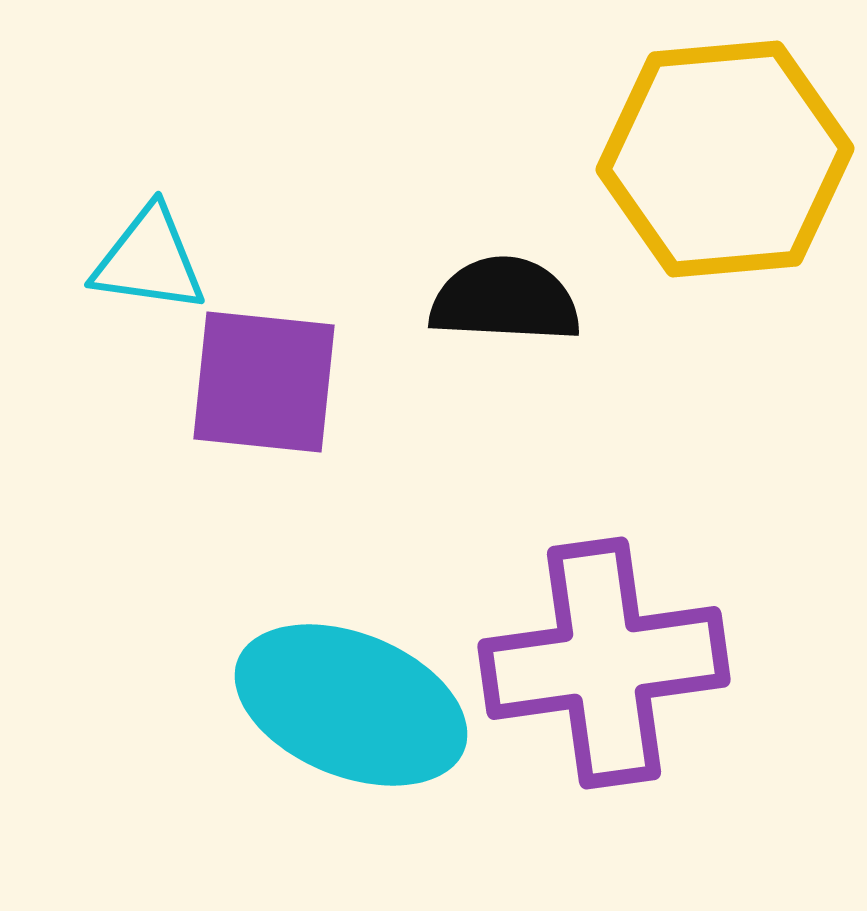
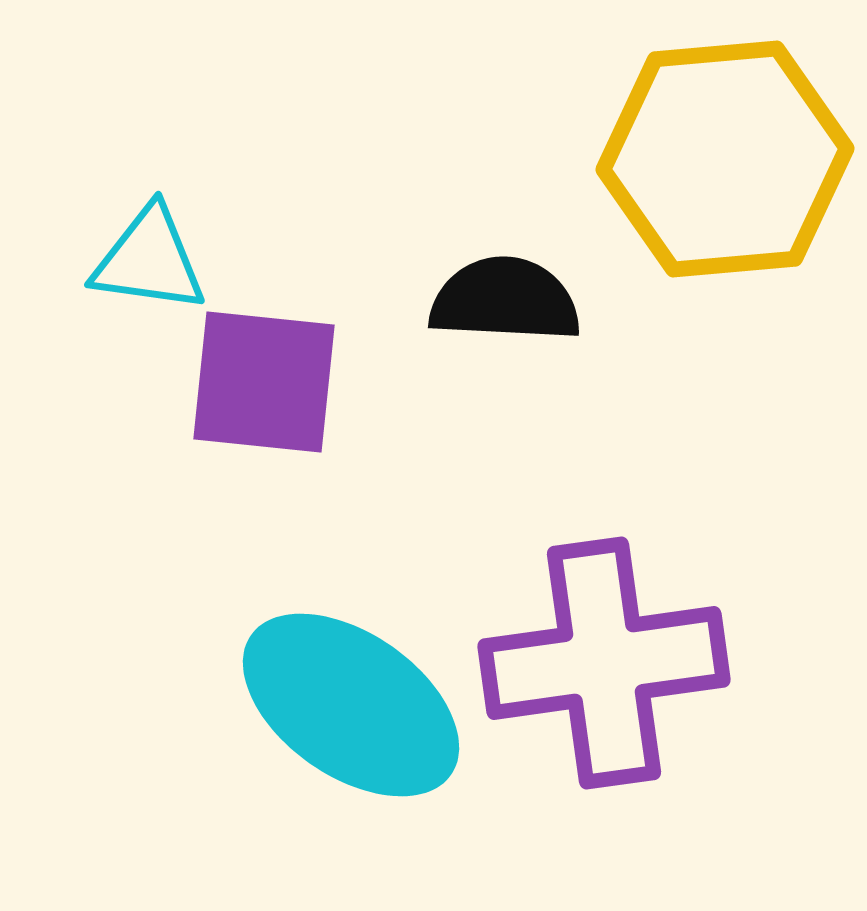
cyan ellipse: rotated 13 degrees clockwise
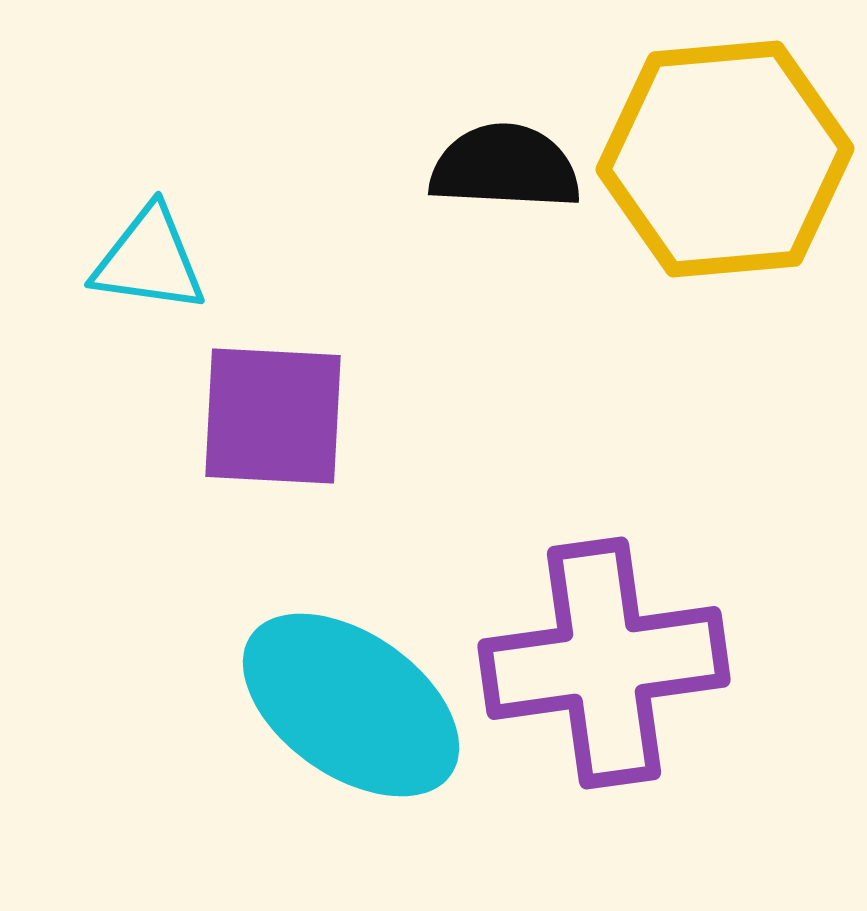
black semicircle: moved 133 px up
purple square: moved 9 px right, 34 px down; rotated 3 degrees counterclockwise
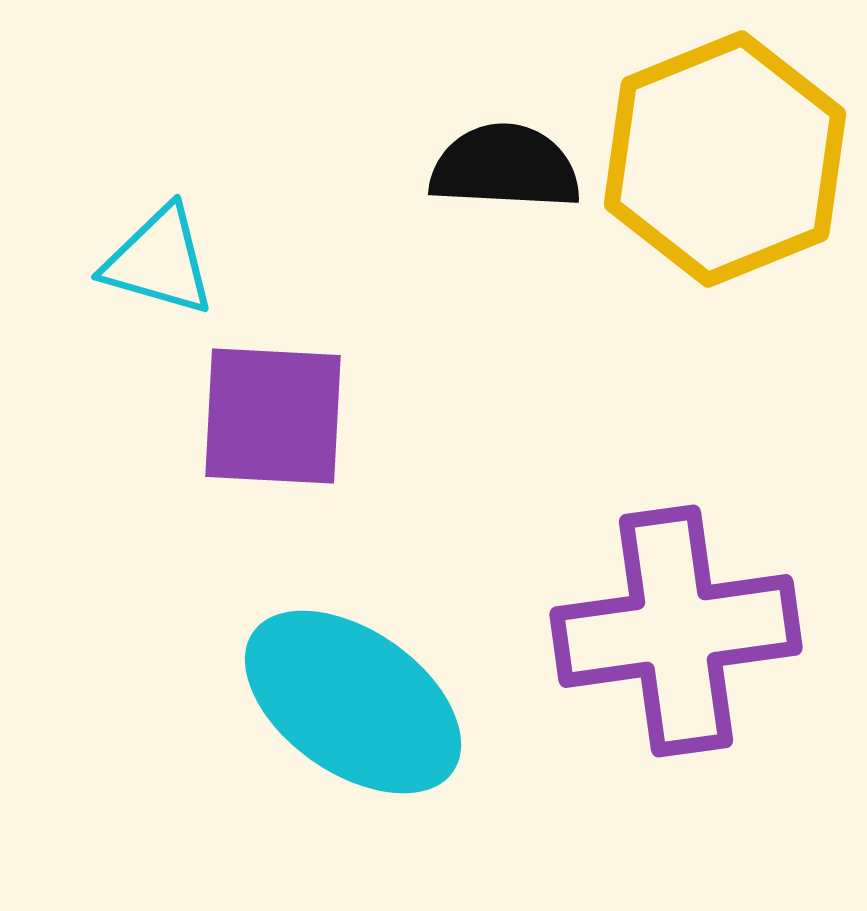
yellow hexagon: rotated 17 degrees counterclockwise
cyan triangle: moved 10 px right, 1 px down; rotated 8 degrees clockwise
purple cross: moved 72 px right, 32 px up
cyan ellipse: moved 2 px right, 3 px up
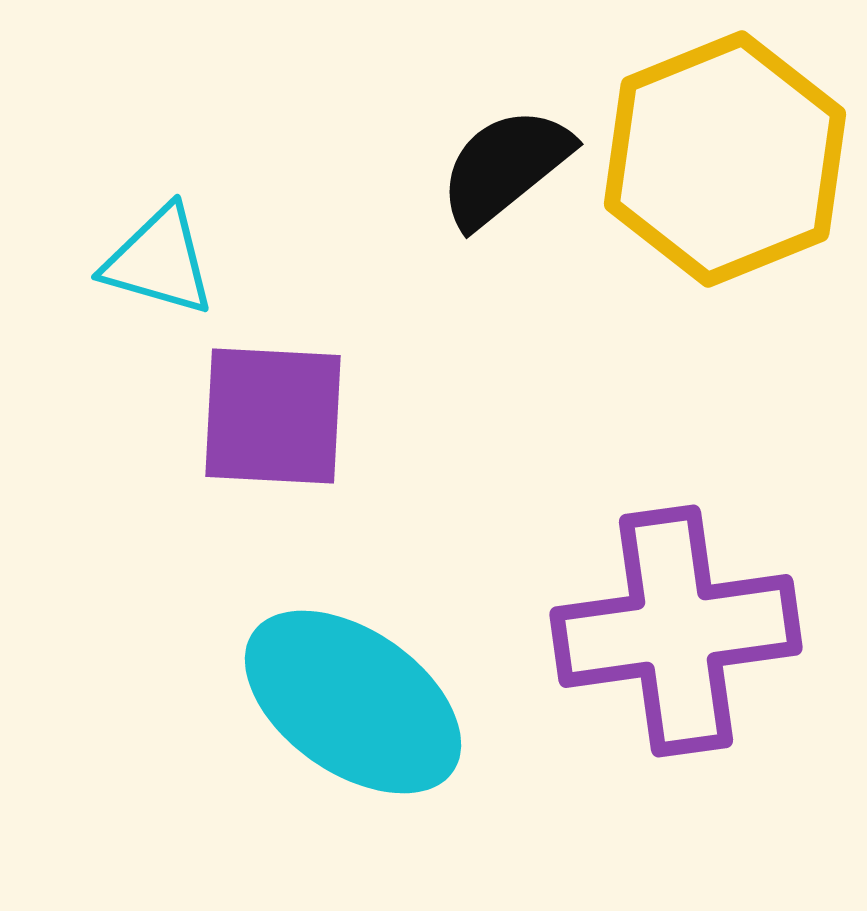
black semicircle: rotated 42 degrees counterclockwise
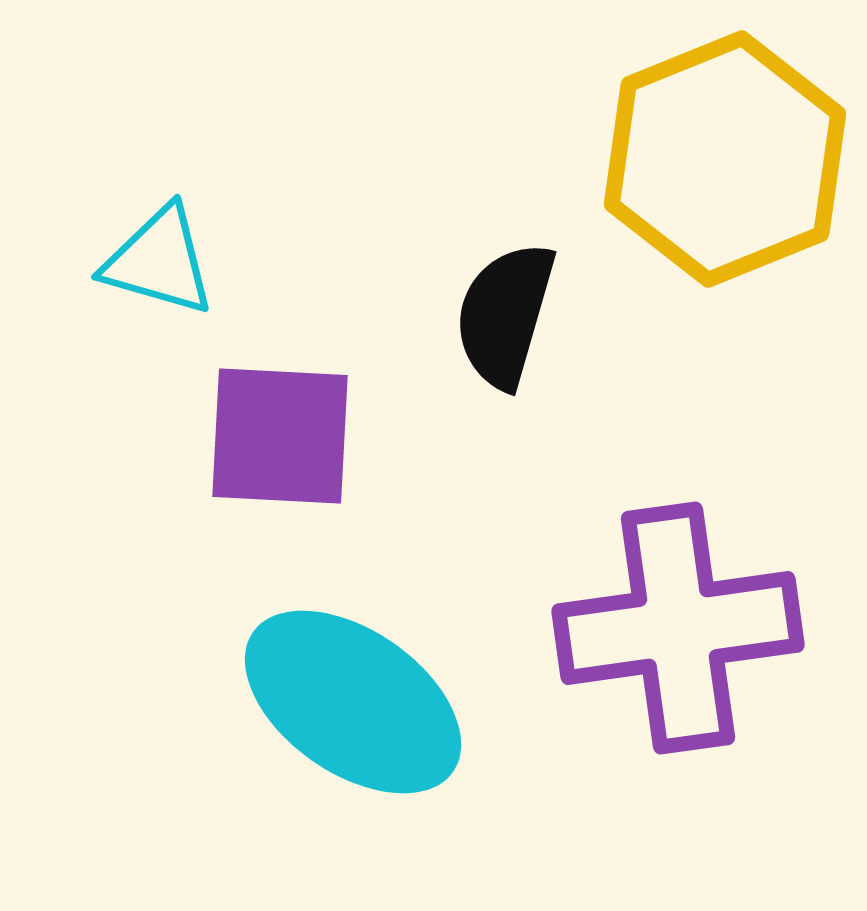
black semicircle: moved 148 px down; rotated 35 degrees counterclockwise
purple square: moved 7 px right, 20 px down
purple cross: moved 2 px right, 3 px up
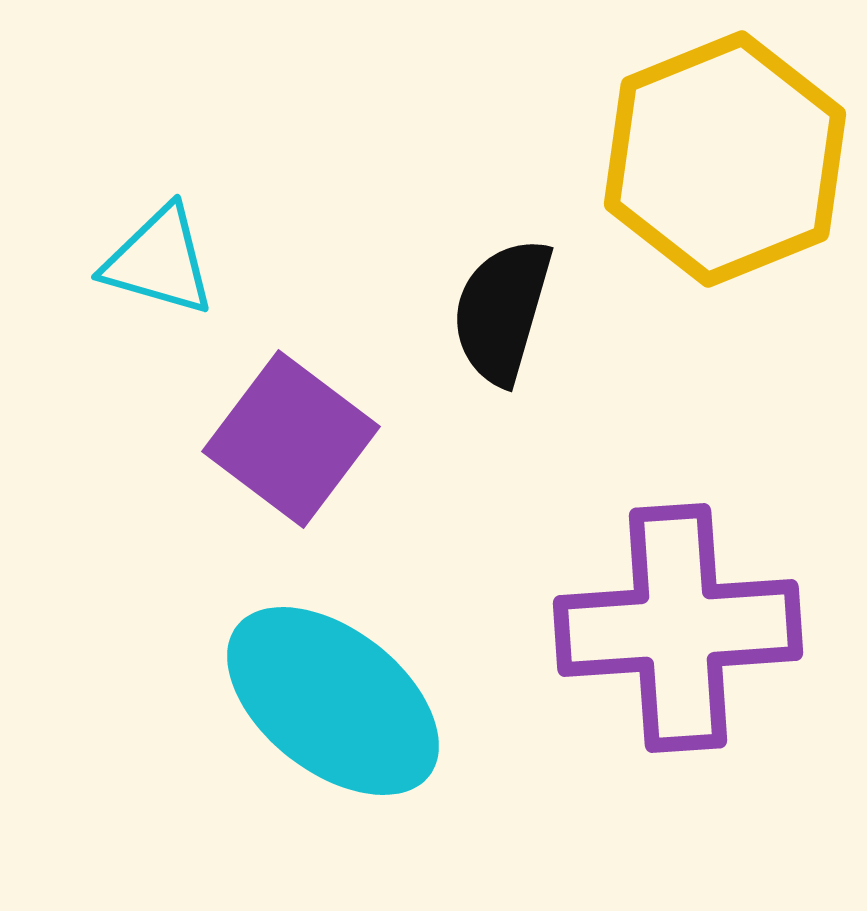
black semicircle: moved 3 px left, 4 px up
purple square: moved 11 px right, 3 px down; rotated 34 degrees clockwise
purple cross: rotated 4 degrees clockwise
cyan ellipse: moved 20 px left, 1 px up; rotated 3 degrees clockwise
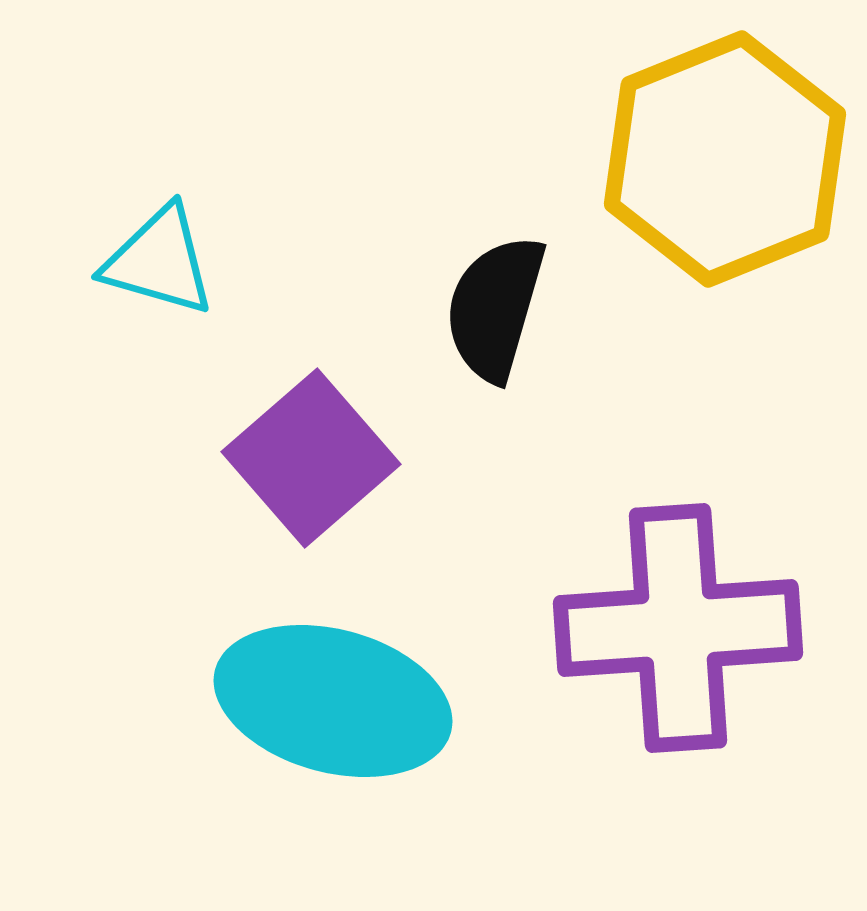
black semicircle: moved 7 px left, 3 px up
purple square: moved 20 px right, 19 px down; rotated 12 degrees clockwise
cyan ellipse: rotated 23 degrees counterclockwise
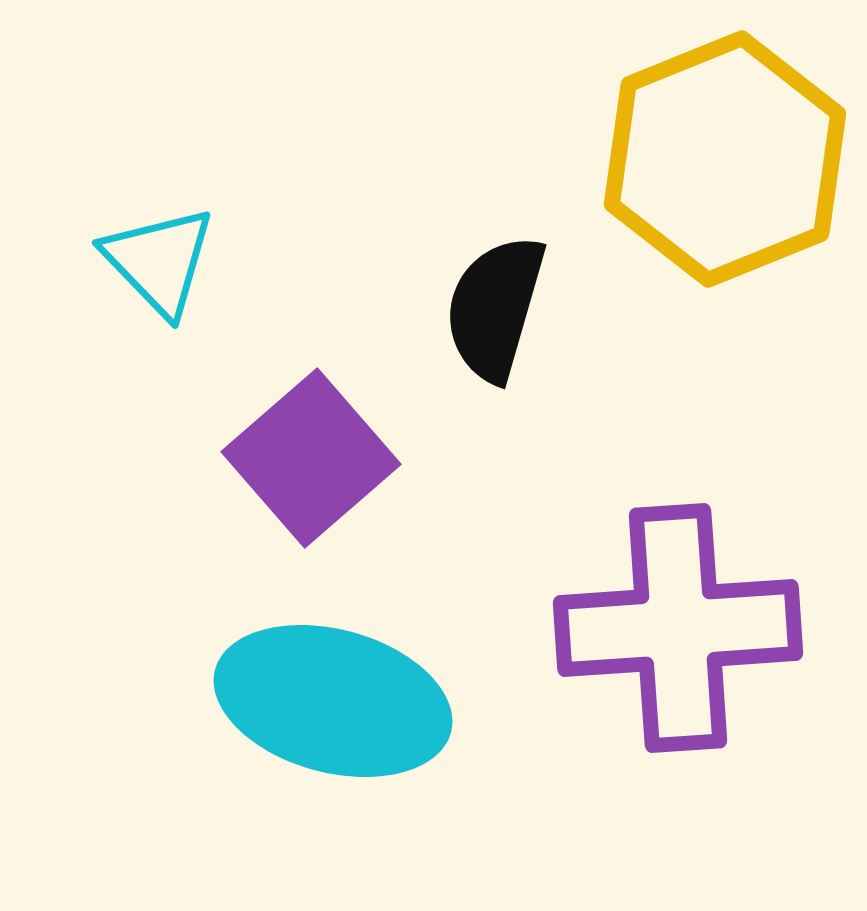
cyan triangle: rotated 30 degrees clockwise
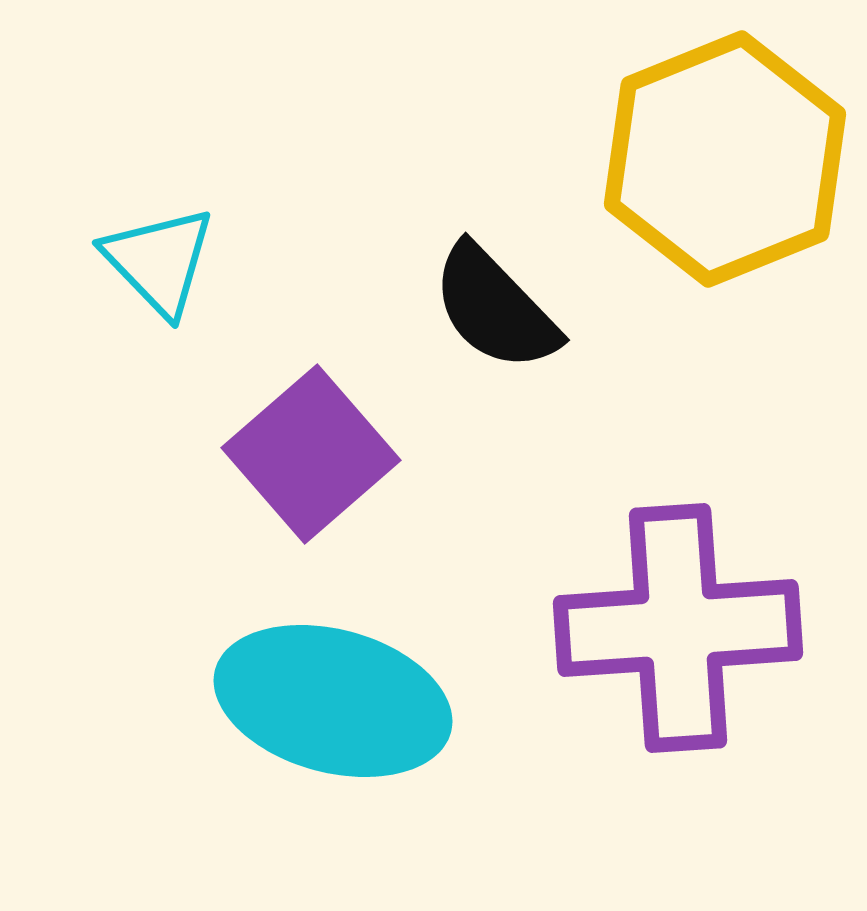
black semicircle: rotated 60 degrees counterclockwise
purple square: moved 4 px up
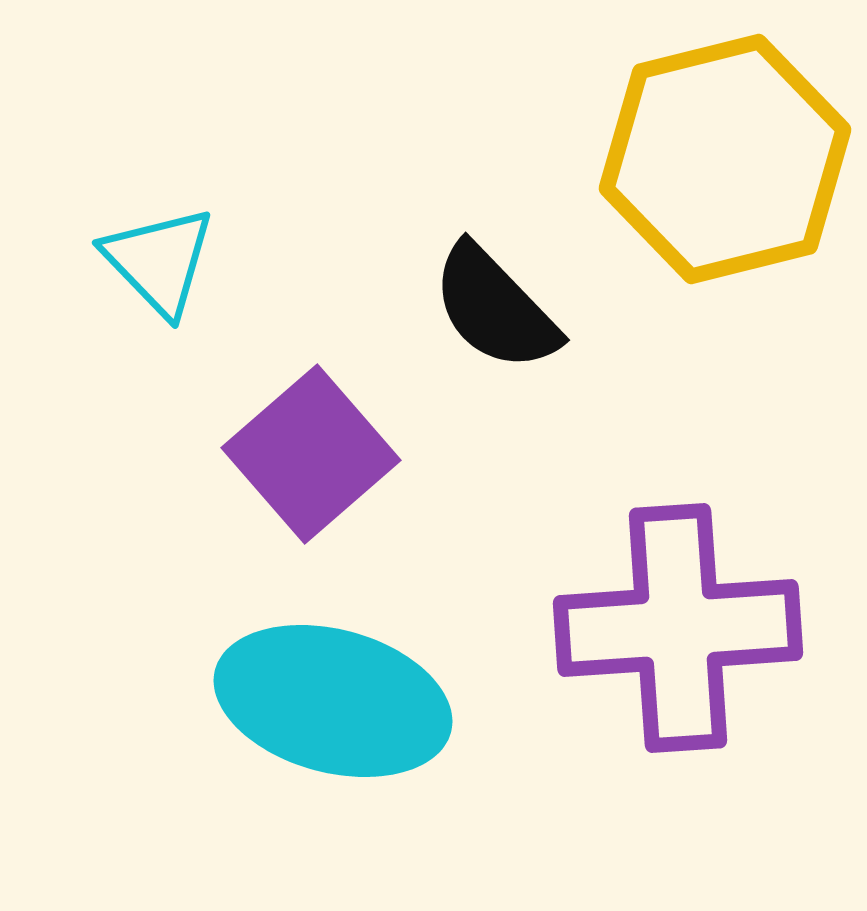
yellow hexagon: rotated 8 degrees clockwise
